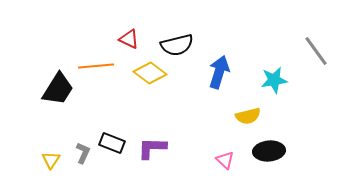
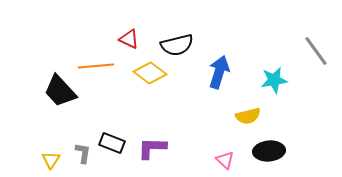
black trapezoid: moved 2 px right, 2 px down; rotated 105 degrees clockwise
gray L-shape: rotated 15 degrees counterclockwise
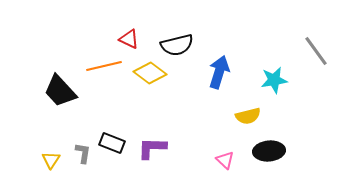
orange line: moved 8 px right; rotated 8 degrees counterclockwise
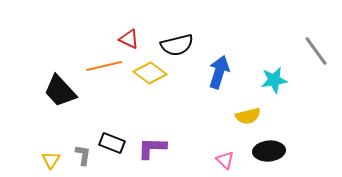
gray L-shape: moved 2 px down
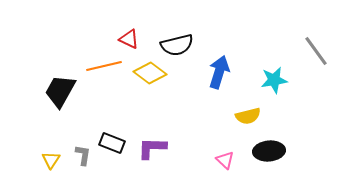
black trapezoid: rotated 72 degrees clockwise
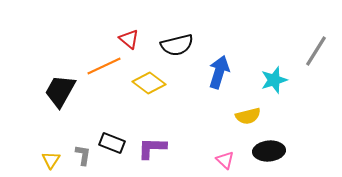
red triangle: rotated 15 degrees clockwise
gray line: rotated 68 degrees clockwise
orange line: rotated 12 degrees counterclockwise
yellow diamond: moved 1 px left, 10 px down
cyan star: rotated 8 degrees counterclockwise
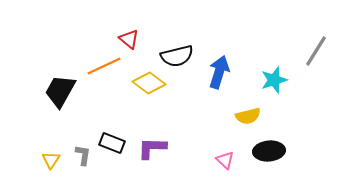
black semicircle: moved 11 px down
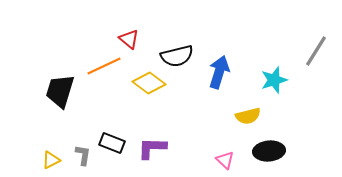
black trapezoid: rotated 12 degrees counterclockwise
yellow triangle: rotated 30 degrees clockwise
